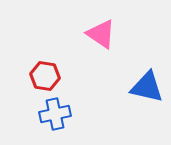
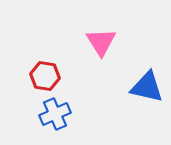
pink triangle: moved 8 px down; rotated 24 degrees clockwise
blue cross: rotated 12 degrees counterclockwise
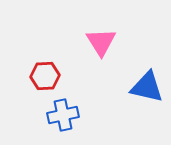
red hexagon: rotated 12 degrees counterclockwise
blue cross: moved 8 px right, 1 px down; rotated 12 degrees clockwise
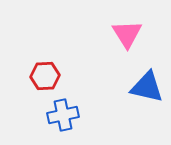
pink triangle: moved 26 px right, 8 px up
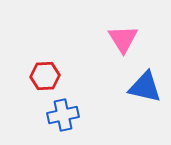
pink triangle: moved 4 px left, 5 px down
blue triangle: moved 2 px left
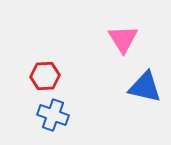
blue cross: moved 10 px left; rotated 32 degrees clockwise
